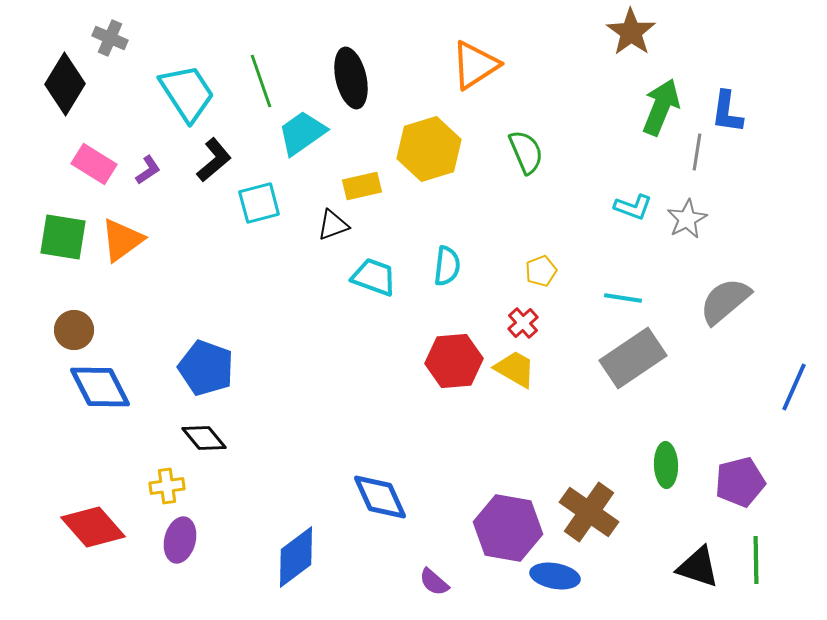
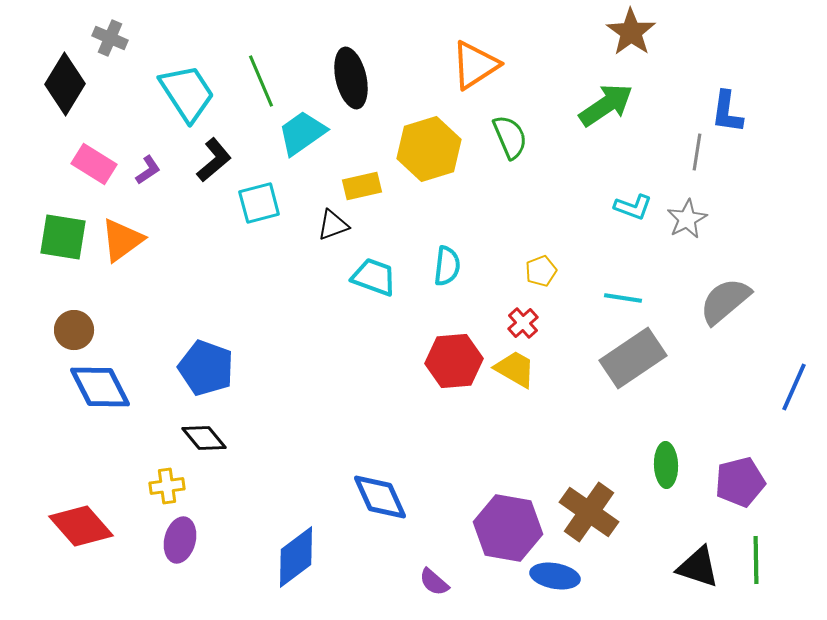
green line at (261, 81): rotated 4 degrees counterclockwise
green arrow at (661, 107): moved 55 px left, 2 px up; rotated 34 degrees clockwise
green semicircle at (526, 152): moved 16 px left, 15 px up
red diamond at (93, 527): moved 12 px left, 1 px up
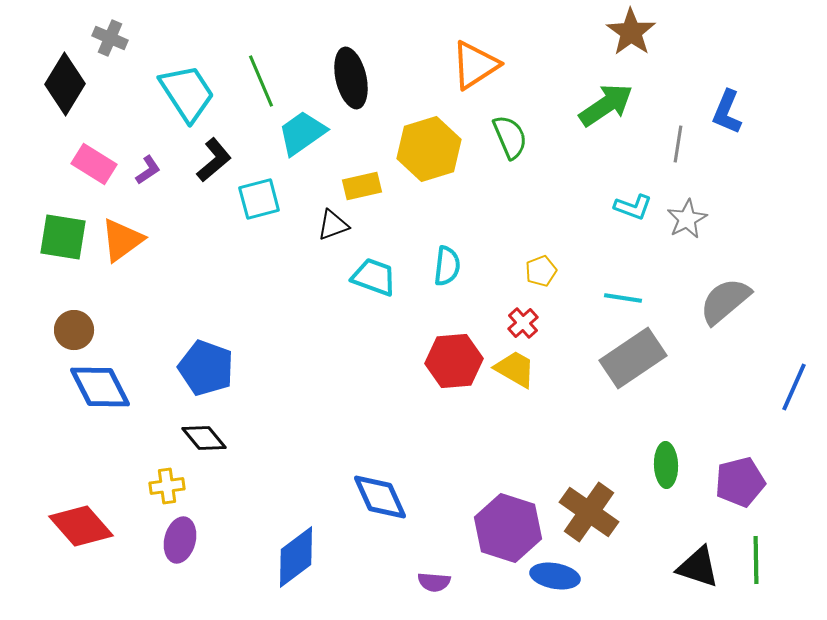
blue L-shape at (727, 112): rotated 15 degrees clockwise
gray line at (697, 152): moved 19 px left, 8 px up
cyan square at (259, 203): moved 4 px up
purple hexagon at (508, 528): rotated 8 degrees clockwise
purple semicircle at (434, 582): rotated 36 degrees counterclockwise
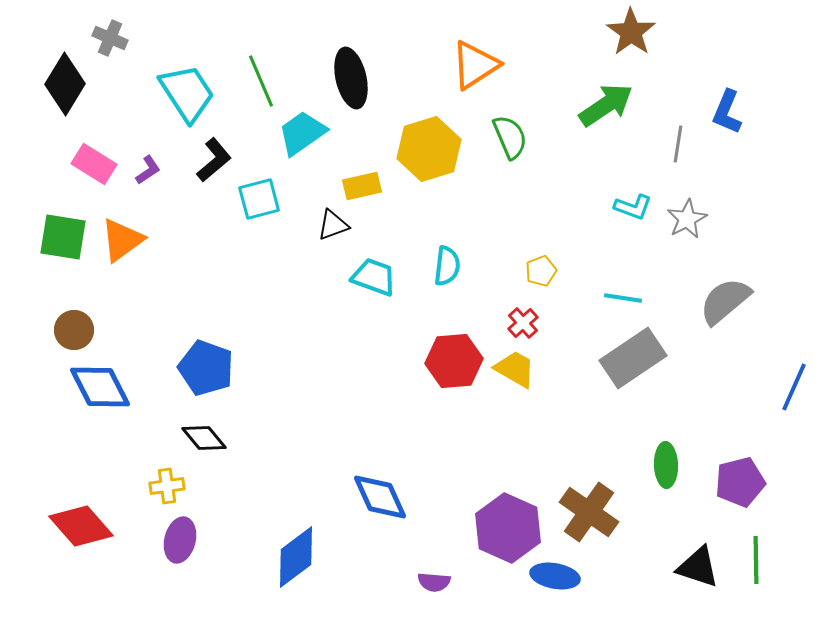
purple hexagon at (508, 528): rotated 6 degrees clockwise
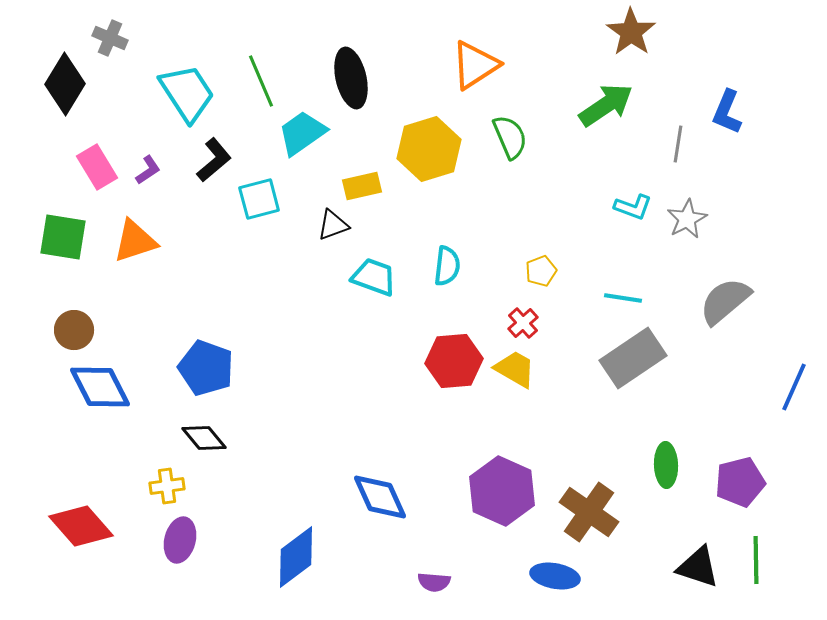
pink rectangle at (94, 164): moved 3 px right, 3 px down; rotated 27 degrees clockwise
orange triangle at (122, 240): moved 13 px right, 1 px down; rotated 18 degrees clockwise
purple hexagon at (508, 528): moved 6 px left, 37 px up
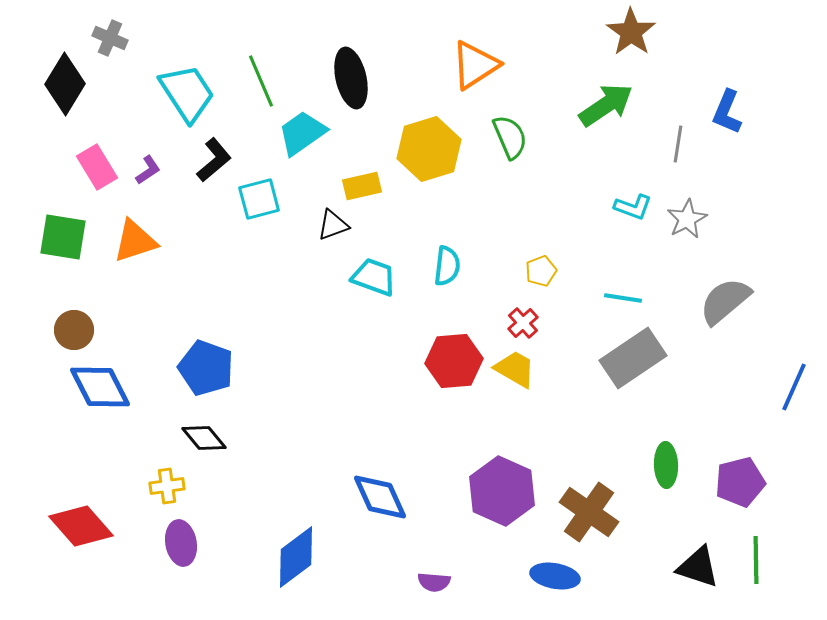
purple ellipse at (180, 540): moved 1 px right, 3 px down; rotated 24 degrees counterclockwise
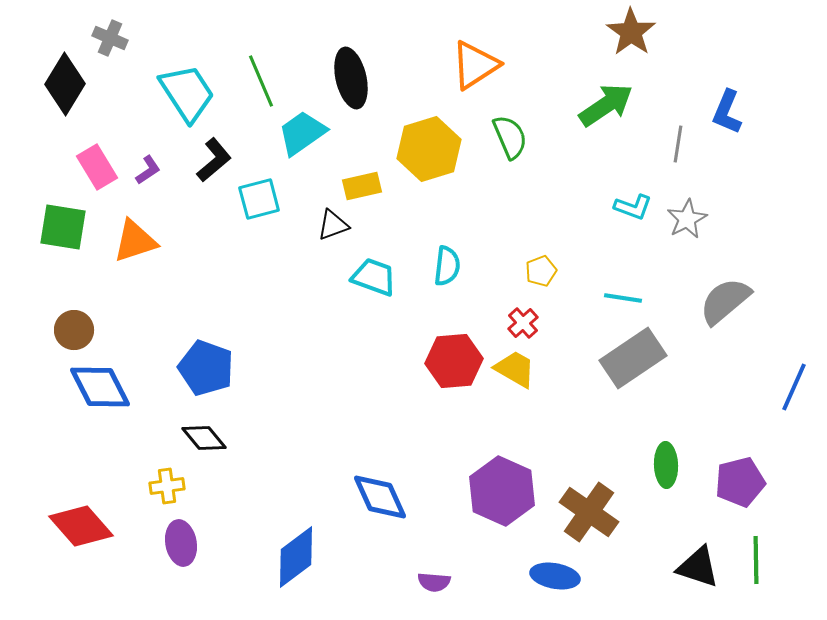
green square at (63, 237): moved 10 px up
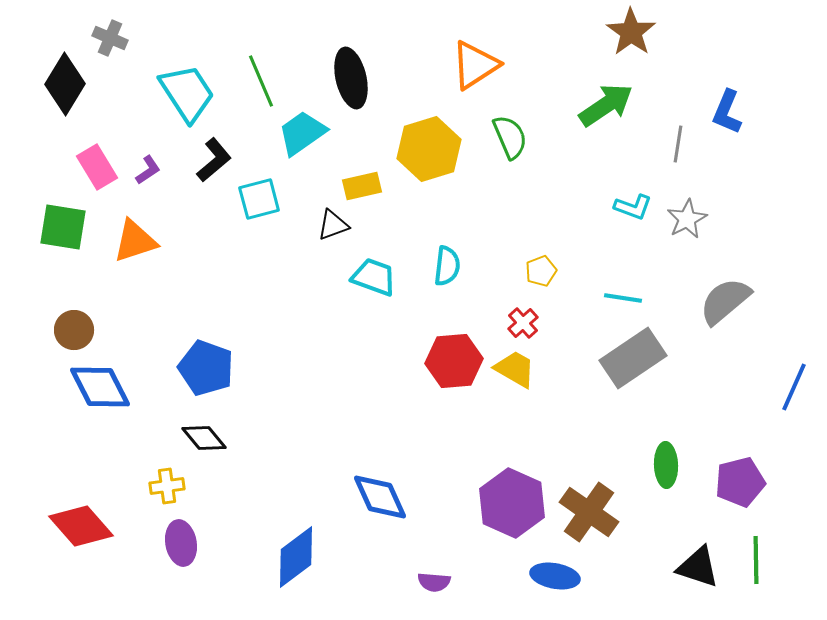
purple hexagon at (502, 491): moved 10 px right, 12 px down
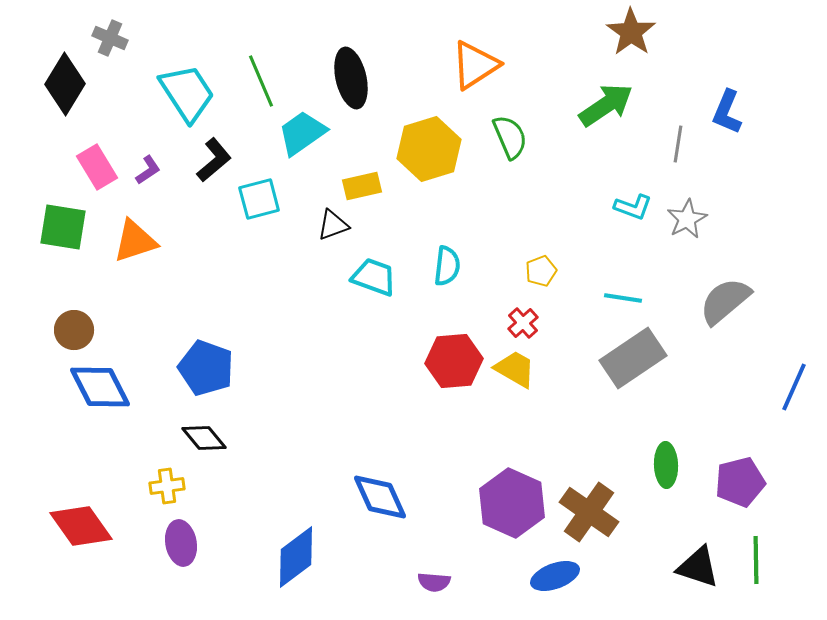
red diamond at (81, 526): rotated 6 degrees clockwise
blue ellipse at (555, 576): rotated 30 degrees counterclockwise
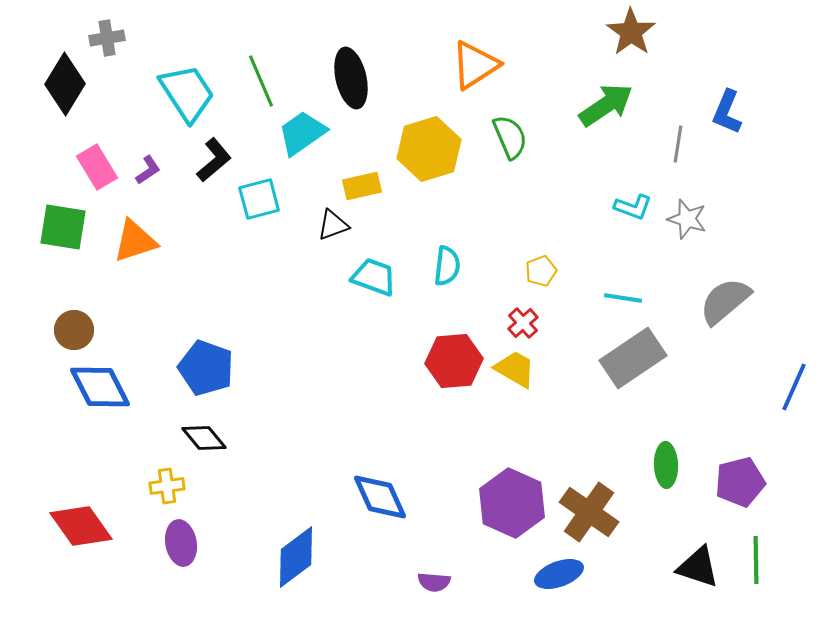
gray cross at (110, 38): moved 3 px left; rotated 32 degrees counterclockwise
gray star at (687, 219): rotated 27 degrees counterclockwise
blue ellipse at (555, 576): moved 4 px right, 2 px up
